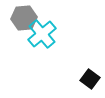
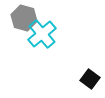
gray hexagon: rotated 20 degrees clockwise
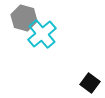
black square: moved 4 px down
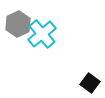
gray hexagon: moved 6 px left, 6 px down; rotated 20 degrees clockwise
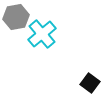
gray hexagon: moved 2 px left, 7 px up; rotated 15 degrees clockwise
